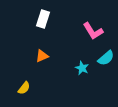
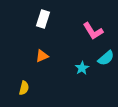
cyan star: rotated 16 degrees clockwise
yellow semicircle: rotated 24 degrees counterclockwise
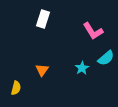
orange triangle: moved 14 px down; rotated 32 degrees counterclockwise
yellow semicircle: moved 8 px left
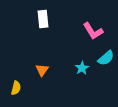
white rectangle: rotated 24 degrees counterclockwise
